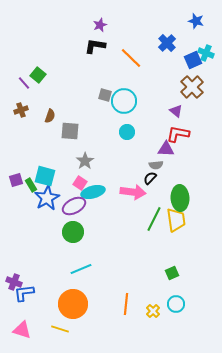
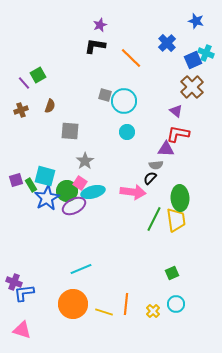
green square at (38, 75): rotated 21 degrees clockwise
brown semicircle at (50, 116): moved 10 px up
green circle at (73, 232): moved 6 px left, 41 px up
yellow line at (60, 329): moved 44 px right, 17 px up
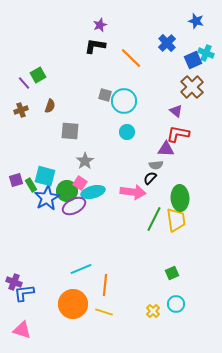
orange line at (126, 304): moved 21 px left, 19 px up
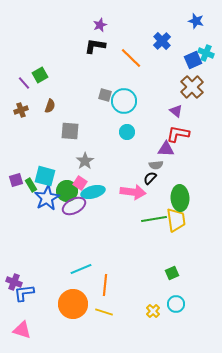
blue cross at (167, 43): moved 5 px left, 2 px up
green square at (38, 75): moved 2 px right
green line at (154, 219): rotated 55 degrees clockwise
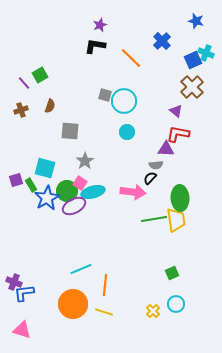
cyan square at (45, 176): moved 8 px up
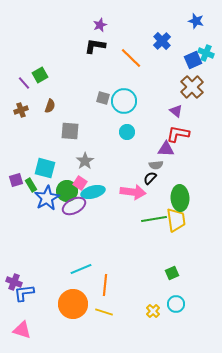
gray square at (105, 95): moved 2 px left, 3 px down
